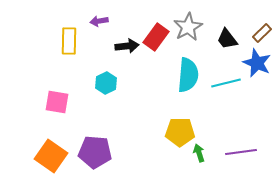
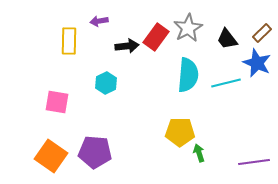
gray star: moved 1 px down
purple line: moved 13 px right, 10 px down
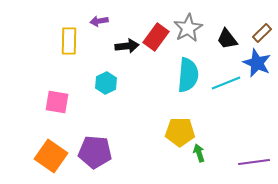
cyan line: rotated 8 degrees counterclockwise
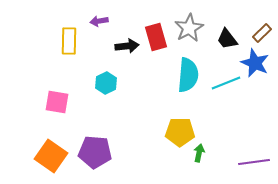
gray star: moved 1 px right
red rectangle: rotated 52 degrees counterclockwise
blue star: moved 2 px left
green arrow: rotated 30 degrees clockwise
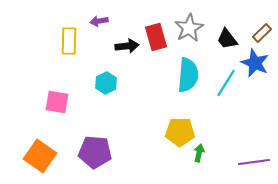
cyan line: rotated 36 degrees counterclockwise
orange square: moved 11 px left
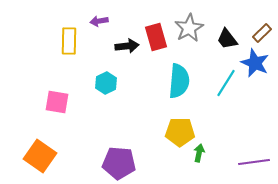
cyan semicircle: moved 9 px left, 6 px down
purple pentagon: moved 24 px right, 11 px down
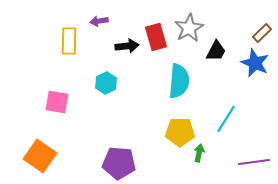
black trapezoid: moved 11 px left, 12 px down; rotated 115 degrees counterclockwise
cyan line: moved 36 px down
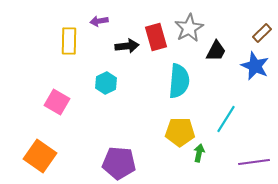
blue star: moved 3 px down
pink square: rotated 20 degrees clockwise
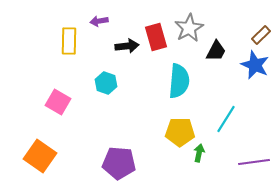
brown rectangle: moved 1 px left, 2 px down
blue star: moved 1 px up
cyan hexagon: rotated 15 degrees counterclockwise
pink square: moved 1 px right
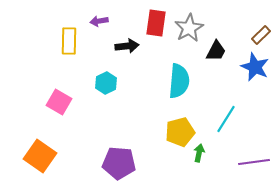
red rectangle: moved 14 px up; rotated 24 degrees clockwise
blue star: moved 2 px down
cyan hexagon: rotated 15 degrees clockwise
pink square: moved 1 px right
yellow pentagon: rotated 16 degrees counterclockwise
